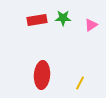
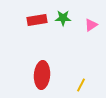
yellow line: moved 1 px right, 2 px down
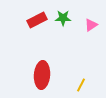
red rectangle: rotated 18 degrees counterclockwise
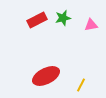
green star: rotated 14 degrees counterclockwise
pink triangle: rotated 24 degrees clockwise
red ellipse: moved 4 px right, 1 px down; rotated 60 degrees clockwise
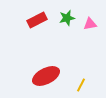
green star: moved 4 px right
pink triangle: moved 1 px left, 1 px up
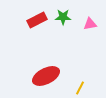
green star: moved 4 px left, 1 px up; rotated 14 degrees clockwise
yellow line: moved 1 px left, 3 px down
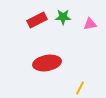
red ellipse: moved 1 px right, 13 px up; rotated 16 degrees clockwise
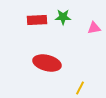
red rectangle: rotated 24 degrees clockwise
pink triangle: moved 4 px right, 4 px down
red ellipse: rotated 24 degrees clockwise
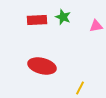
green star: rotated 21 degrees clockwise
pink triangle: moved 2 px right, 2 px up
red ellipse: moved 5 px left, 3 px down
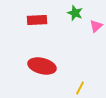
green star: moved 12 px right, 4 px up
pink triangle: rotated 32 degrees counterclockwise
